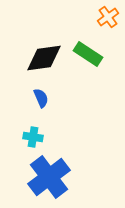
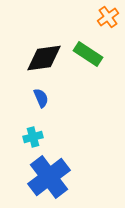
cyan cross: rotated 24 degrees counterclockwise
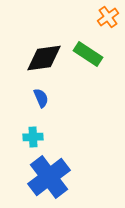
cyan cross: rotated 12 degrees clockwise
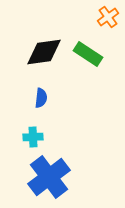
black diamond: moved 6 px up
blue semicircle: rotated 30 degrees clockwise
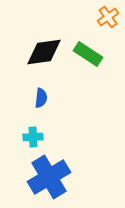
blue cross: rotated 6 degrees clockwise
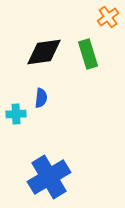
green rectangle: rotated 40 degrees clockwise
cyan cross: moved 17 px left, 23 px up
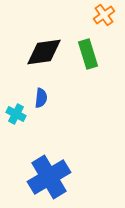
orange cross: moved 4 px left, 2 px up
cyan cross: rotated 30 degrees clockwise
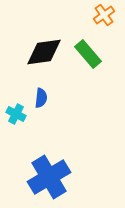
green rectangle: rotated 24 degrees counterclockwise
